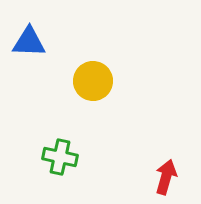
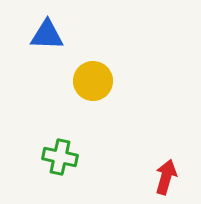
blue triangle: moved 18 px right, 7 px up
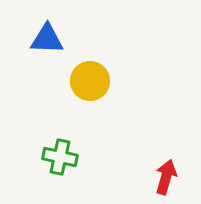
blue triangle: moved 4 px down
yellow circle: moved 3 px left
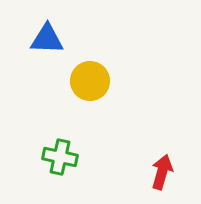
red arrow: moved 4 px left, 5 px up
